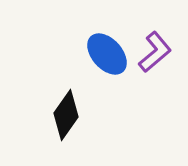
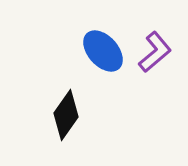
blue ellipse: moved 4 px left, 3 px up
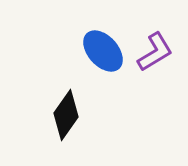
purple L-shape: rotated 9 degrees clockwise
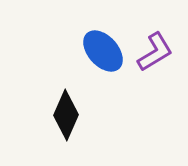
black diamond: rotated 12 degrees counterclockwise
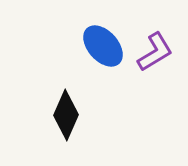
blue ellipse: moved 5 px up
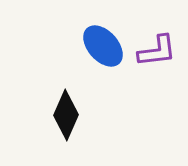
purple L-shape: moved 2 px right, 1 px up; rotated 24 degrees clockwise
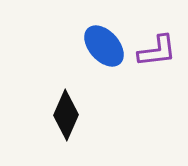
blue ellipse: moved 1 px right
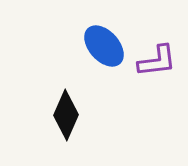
purple L-shape: moved 10 px down
